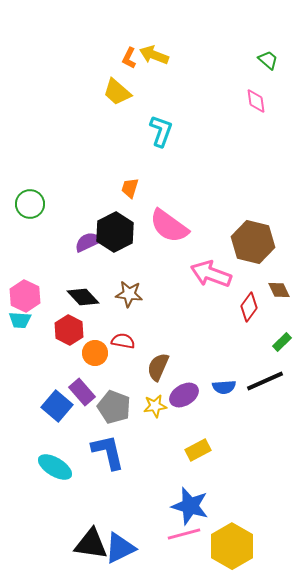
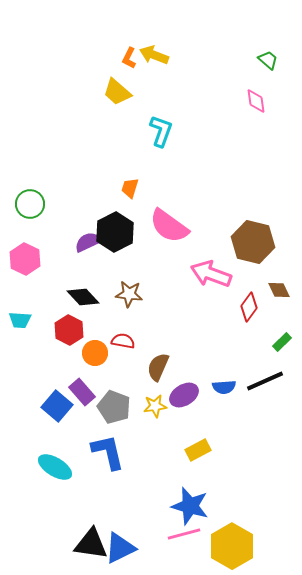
pink hexagon: moved 37 px up
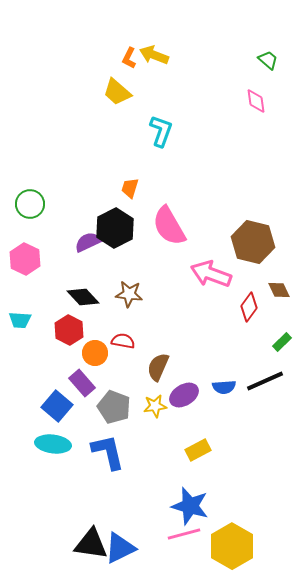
pink semicircle: rotated 24 degrees clockwise
black hexagon: moved 4 px up
purple rectangle: moved 9 px up
cyan ellipse: moved 2 px left, 23 px up; rotated 24 degrees counterclockwise
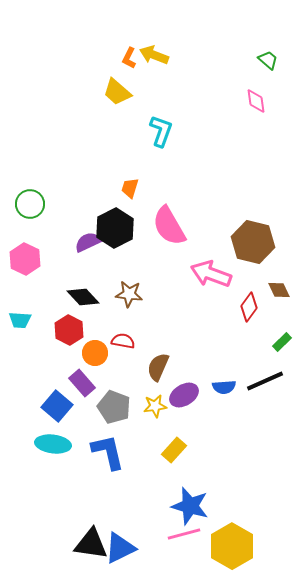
yellow rectangle: moved 24 px left; rotated 20 degrees counterclockwise
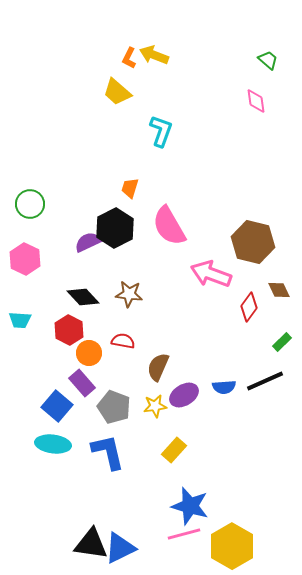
orange circle: moved 6 px left
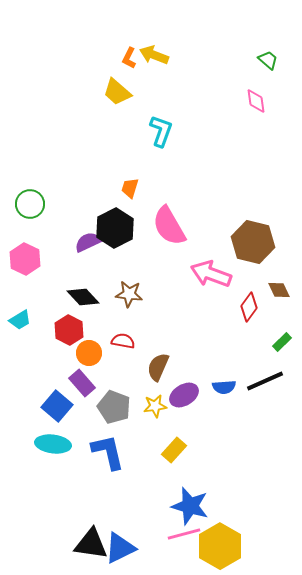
cyan trapezoid: rotated 35 degrees counterclockwise
yellow hexagon: moved 12 px left
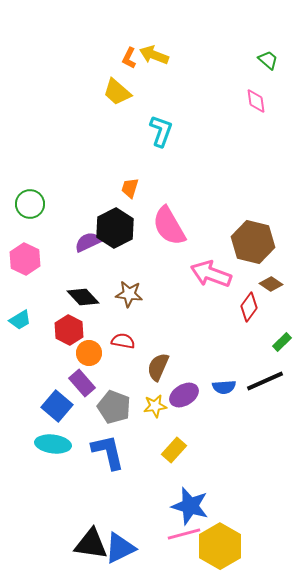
brown diamond: moved 8 px left, 6 px up; rotated 30 degrees counterclockwise
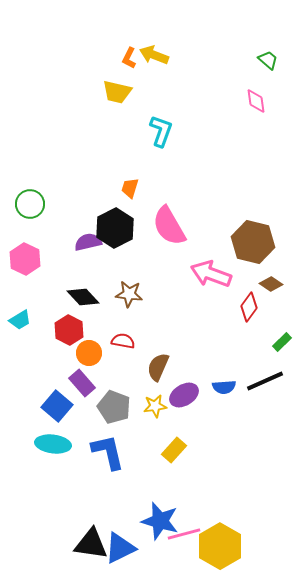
yellow trapezoid: rotated 28 degrees counterclockwise
purple semicircle: rotated 12 degrees clockwise
blue star: moved 30 px left, 15 px down
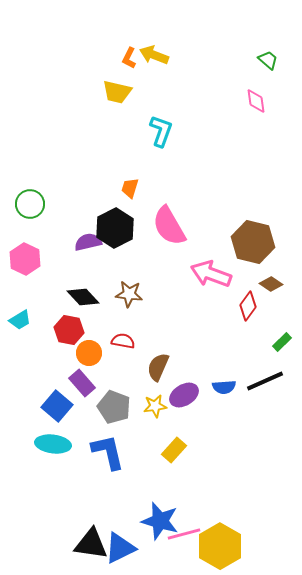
red diamond: moved 1 px left, 1 px up
red hexagon: rotated 16 degrees counterclockwise
